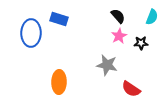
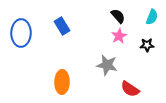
blue rectangle: moved 3 px right, 7 px down; rotated 42 degrees clockwise
blue ellipse: moved 10 px left
black star: moved 6 px right, 2 px down
orange ellipse: moved 3 px right
red semicircle: moved 1 px left
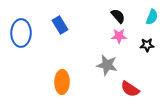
blue rectangle: moved 2 px left, 1 px up
pink star: rotated 28 degrees clockwise
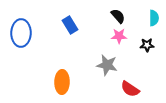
cyan semicircle: moved 2 px right, 1 px down; rotated 21 degrees counterclockwise
blue rectangle: moved 10 px right
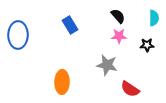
blue ellipse: moved 3 px left, 2 px down
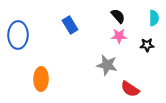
orange ellipse: moved 21 px left, 3 px up
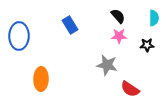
blue ellipse: moved 1 px right, 1 px down
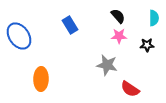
blue ellipse: rotated 36 degrees counterclockwise
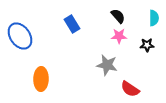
blue rectangle: moved 2 px right, 1 px up
blue ellipse: moved 1 px right
